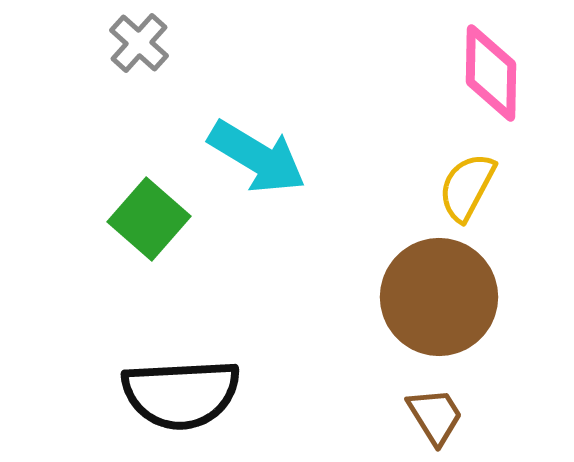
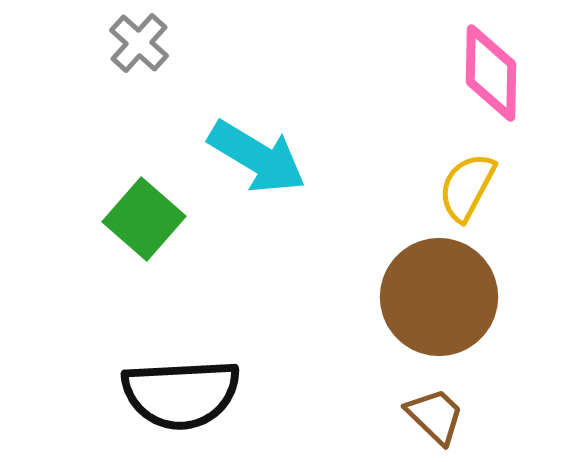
green square: moved 5 px left
brown trapezoid: rotated 14 degrees counterclockwise
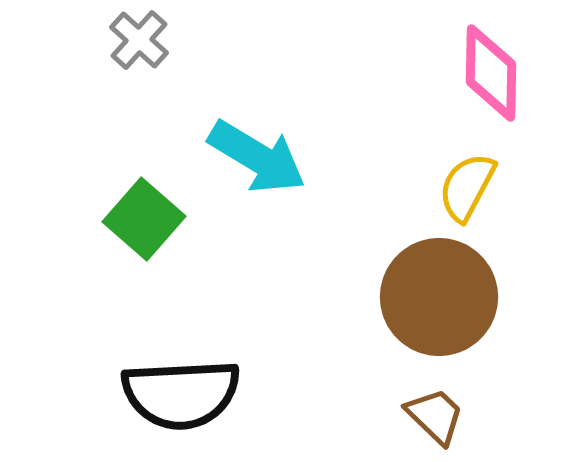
gray cross: moved 3 px up
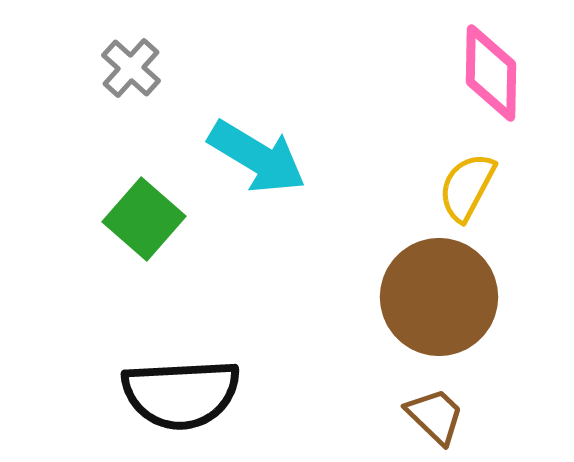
gray cross: moved 8 px left, 28 px down
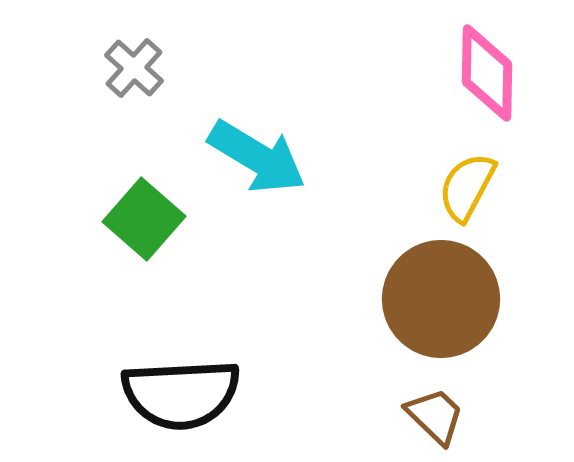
gray cross: moved 3 px right
pink diamond: moved 4 px left
brown circle: moved 2 px right, 2 px down
